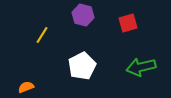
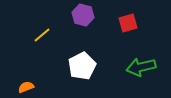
yellow line: rotated 18 degrees clockwise
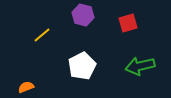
green arrow: moved 1 px left, 1 px up
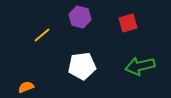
purple hexagon: moved 3 px left, 2 px down
white pentagon: rotated 20 degrees clockwise
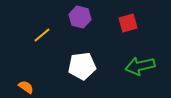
orange semicircle: rotated 56 degrees clockwise
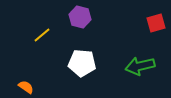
red square: moved 28 px right
white pentagon: moved 3 px up; rotated 12 degrees clockwise
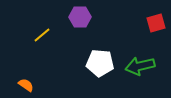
purple hexagon: rotated 15 degrees counterclockwise
white pentagon: moved 18 px right
orange semicircle: moved 2 px up
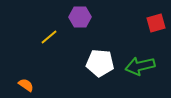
yellow line: moved 7 px right, 2 px down
